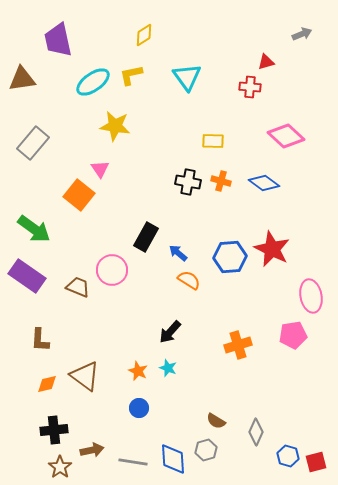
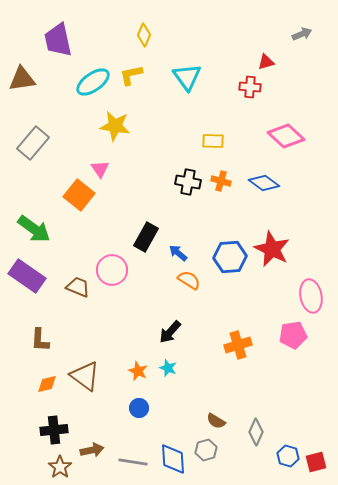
yellow diamond at (144, 35): rotated 35 degrees counterclockwise
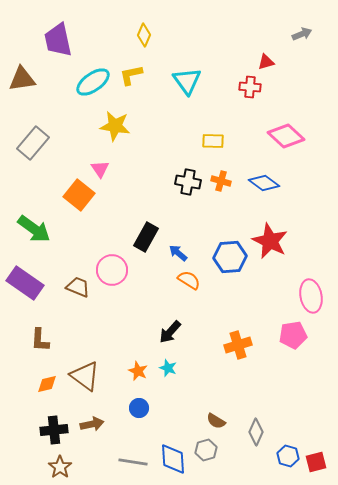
cyan triangle at (187, 77): moved 4 px down
red star at (272, 249): moved 2 px left, 8 px up
purple rectangle at (27, 276): moved 2 px left, 7 px down
brown arrow at (92, 450): moved 26 px up
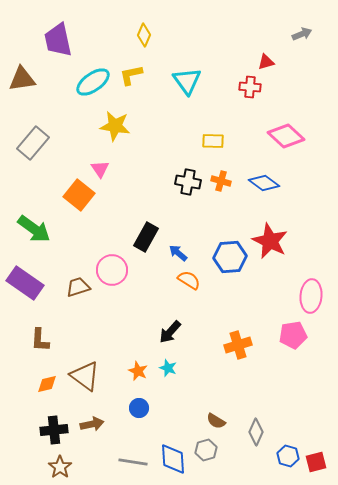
brown trapezoid at (78, 287): rotated 40 degrees counterclockwise
pink ellipse at (311, 296): rotated 16 degrees clockwise
